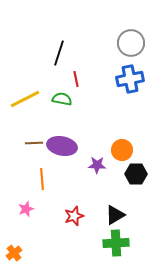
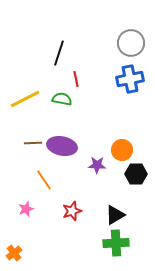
brown line: moved 1 px left
orange line: moved 2 px right, 1 px down; rotated 30 degrees counterclockwise
red star: moved 2 px left, 5 px up
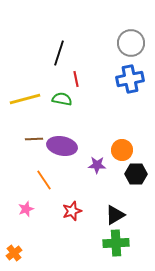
yellow line: rotated 12 degrees clockwise
brown line: moved 1 px right, 4 px up
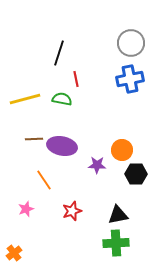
black triangle: moved 3 px right; rotated 20 degrees clockwise
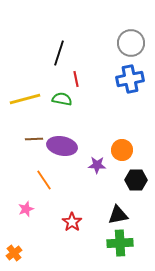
black hexagon: moved 6 px down
red star: moved 11 px down; rotated 18 degrees counterclockwise
green cross: moved 4 px right
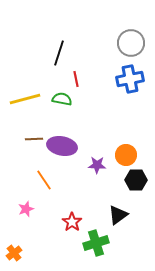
orange circle: moved 4 px right, 5 px down
black triangle: rotated 25 degrees counterclockwise
green cross: moved 24 px left; rotated 15 degrees counterclockwise
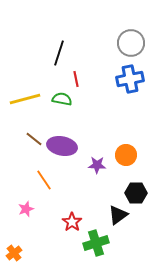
brown line: rotated 42 degrees clockwise
black hexagon: moved 13 px down
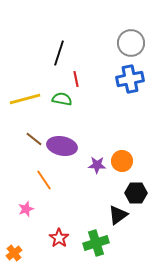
orange circle: moved 4 px left, 6 px down
red star: moved 13 px left, 16 px down
